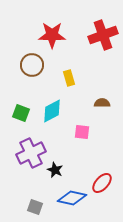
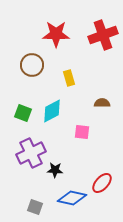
red star: moved 4 px right, 1 px up
green square: moved 2 px right
black star: rotated 21 degrees counterclockwise
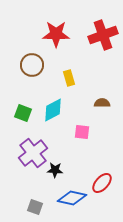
cyan diamond: moved 1 px right, 1 px up
purple cross: moved 2 px right; rotated 12 degrees counterclockwise
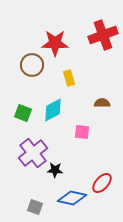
red star: moved 1 px left, 9 px down
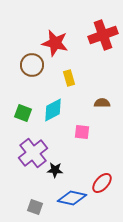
red star: rotated 12 degrees clockwise
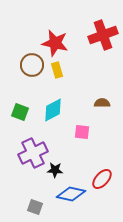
yellow rectangle: moved 12 px left, 8 px up
green square: moved 3 px left, 1 px up
purple cross: rotated 12 degrees clockwise
red ellipse: moved 4 px up
blue diamond: moved 1 px left, 4 px up
